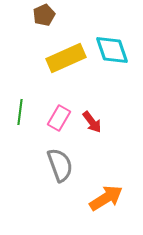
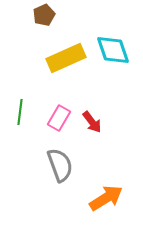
cyan diamond: moved 1 px right
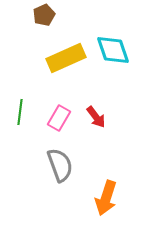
red arrow: moved 4 px right, 5 px up
orange arrow: rotated 140 degrees clockwise
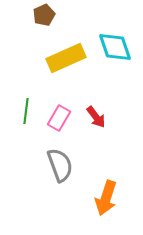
cyan diamond: moved 2 px right, 3 px up
green line: moved 6 px right, 1 px up
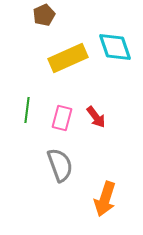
yellow rectangle: moved 2 px right
green line: moved 1 px right, 1 px up
pink rectangle: moved 3 px right; rotated 15 degrees counterclockwise
orange arrow: moved 1 px left, 1 px down
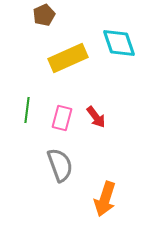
cyan diamond: moved 4 px right, 4 px up
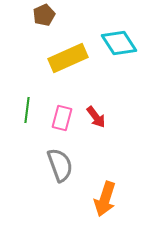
cyan diamond: rotated 15 degrees counterclockwise
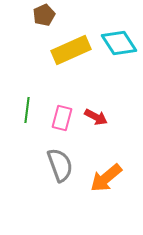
yellow rectangle: moved 3 px right, 8 px up
red arrow: rotated 25 degrees counterclockwise
orange arrow: moved 1 px right, 21 px up; rotated 32 degrees clockwise
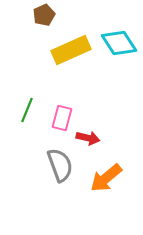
green line: rotated 15 degrees clockwise
red arrow: moved 8 px left, 21 px down; rotated 15 degrees counterclockwise
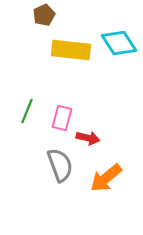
yellow rectangle: rotated 30 degrees clockwise
green line: moved 1 px down
